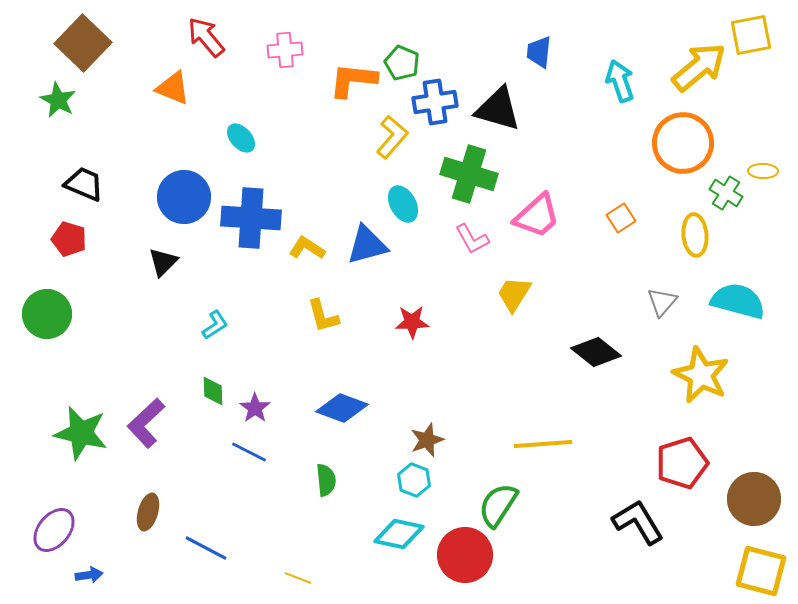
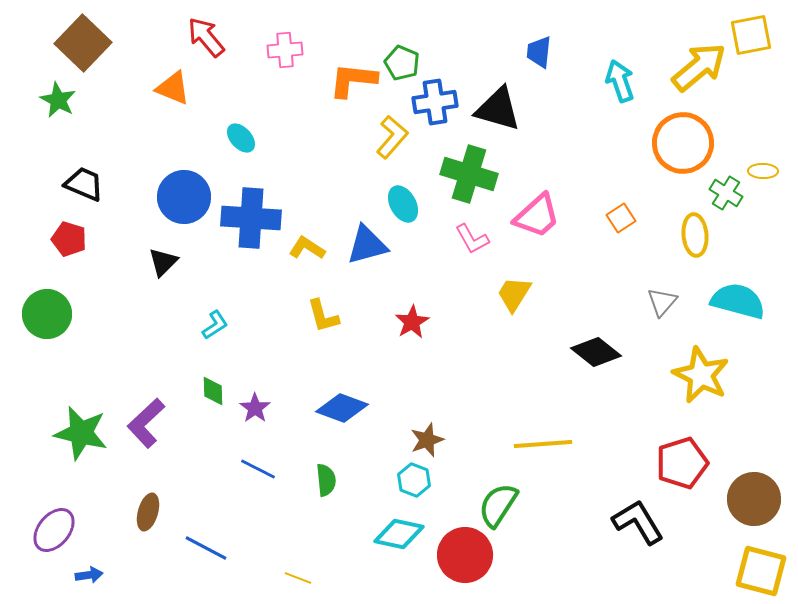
red star at (412, 322): rotated 28 degrees counterclockwise
blue line at (249, 452): moved 9 px right, 17 px down
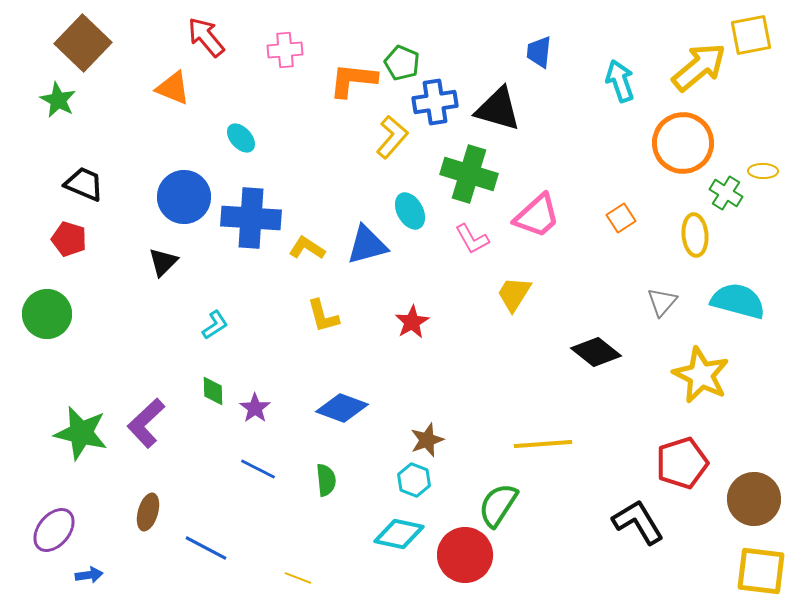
cyan ellipse at (403, 204): moved 7 px right, 7 px down
yellow square at (761, 571): rotated 8 degrees counterclockwise
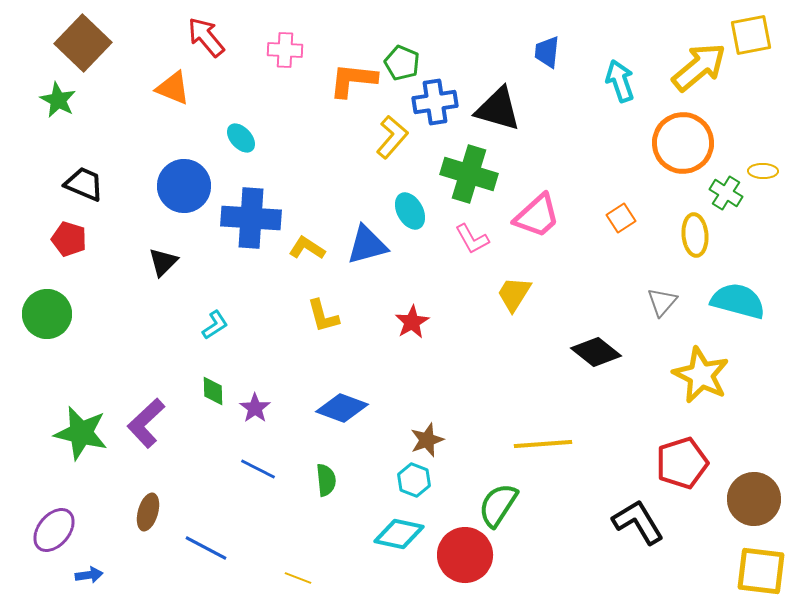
pink cross at (285, 50): rotated 8 degrees clockwise
blue trapezoid at (539, 52): moved 8 px right
blue circle at (184, 197): moved 11 px up
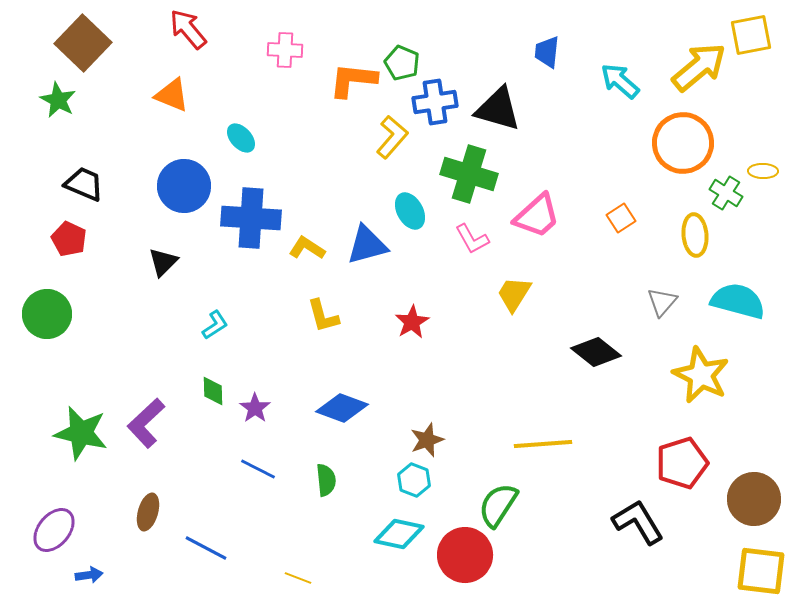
red arrow at (206, 37): moved 18 px left, 8 px up
cyan arrow at (620, 81): rotated 30 degrees counterclockwise
orange triangle at (173, 88): moved 1 px left, 7 px down
red pentagon at (69, 239): rotated 8 degrees clockwise
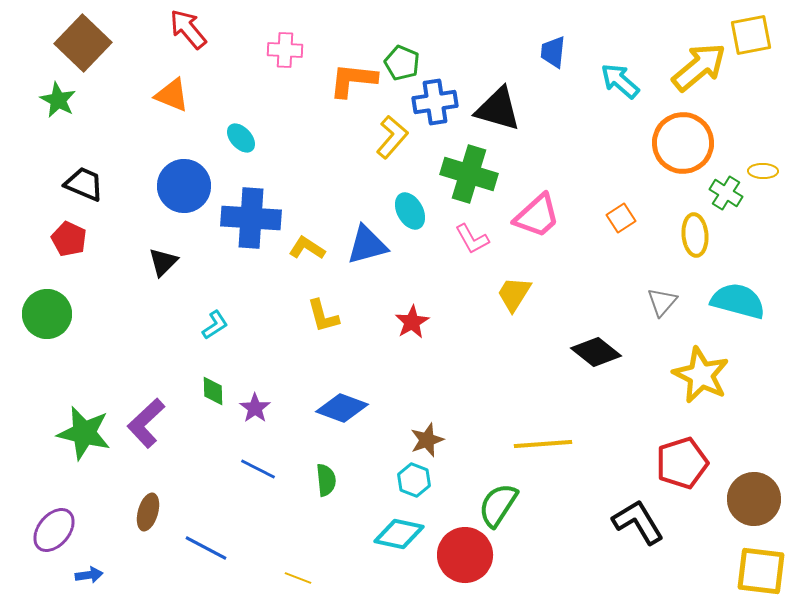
blue trapezoid at (547, 52): moved 6 px right
green star at (81, 433): moved 3 px right
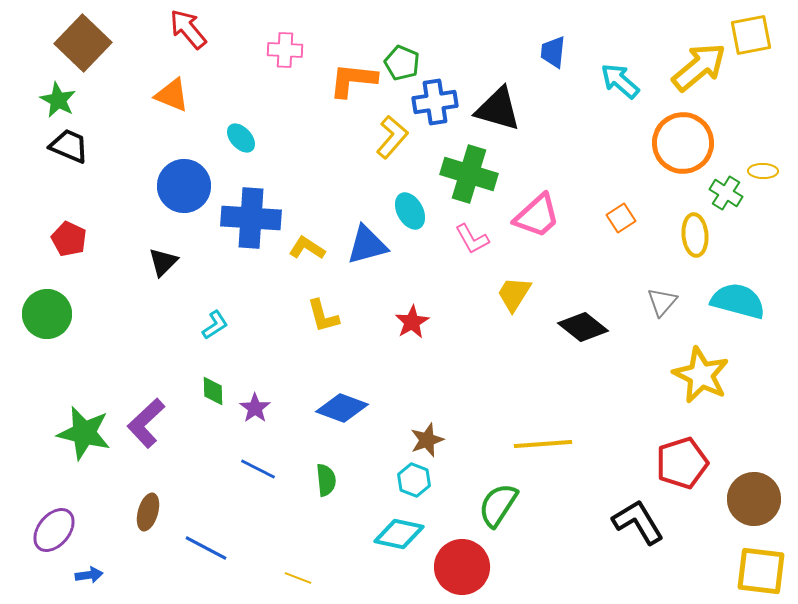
black trapezoid at (84, 184): moved 15 px left, 38 px up
black diamond at (596, 352): moved 13 px left, 25 px up
red circle at (465, 555): moved 3 px left, 12 px down
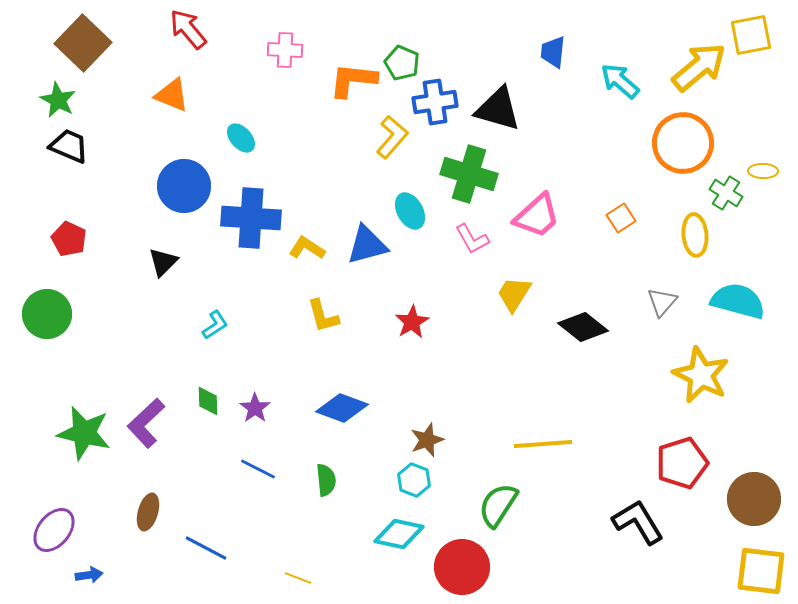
green diamond at (213, 391): moved 5 px left, 10 px down
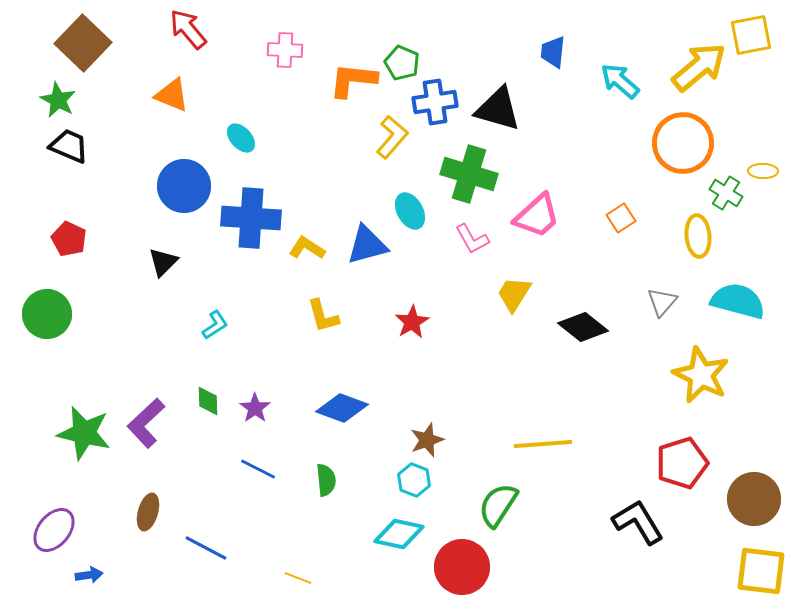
yellow ellipse at (695, 235): moved 3 px right, 1 px down
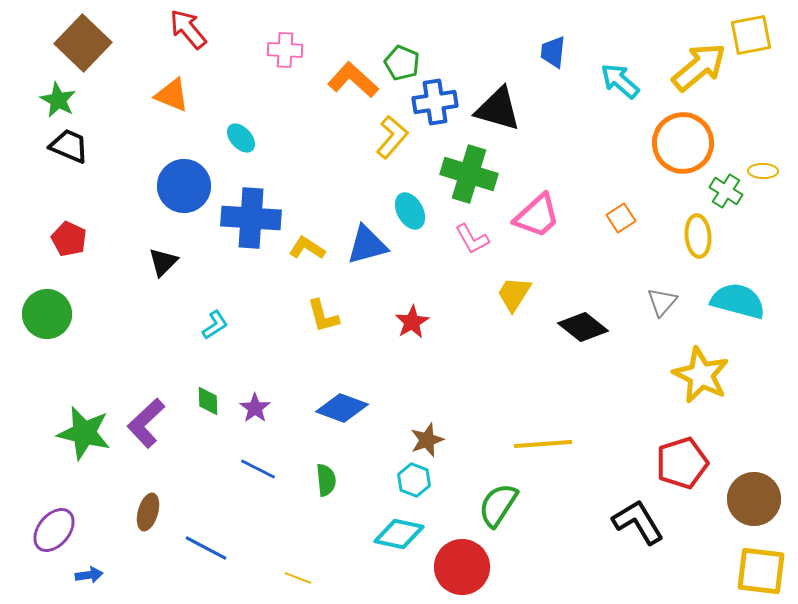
orange L-shape at (353, 80): rotated 36 degrees clockwise
green cross at (726, 193): moved 2 px up
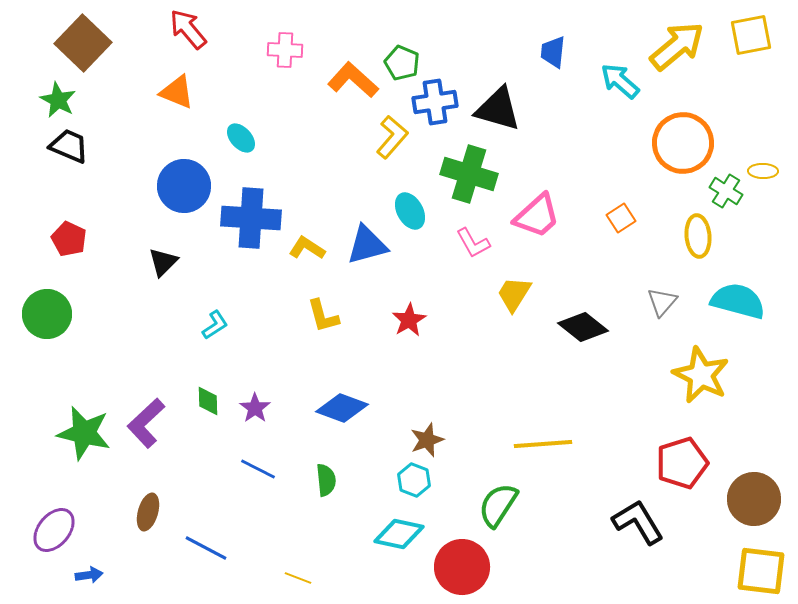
yellow arrow at (699, 67): moved 22 px left, 21 px up
orange triangle at (172, 95): moved 5 px right, 3 px up
pink L-shape at (472, 239): moved 1 px right, 4 px down
red star at (412, 322): moved 3 px left, 2 px up
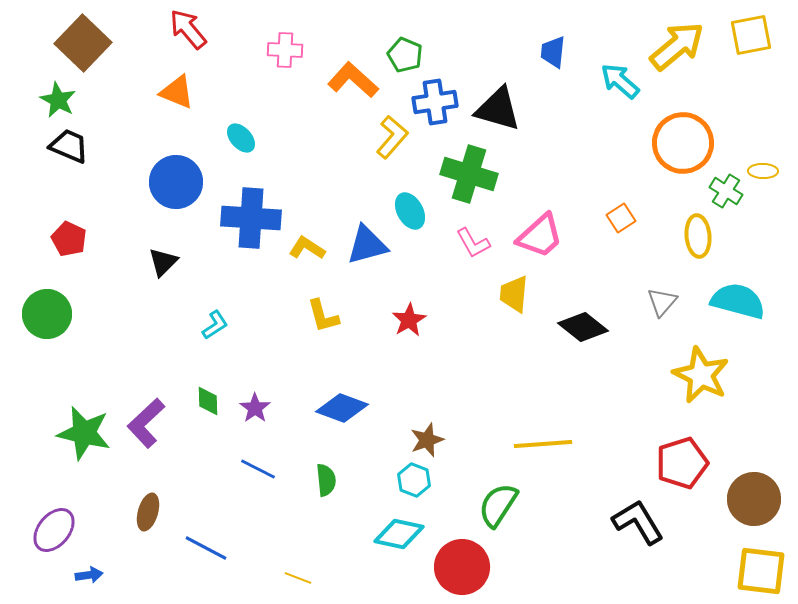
green pentagon at (402, 63): moved 3 px right, 8 px up
blue circle at (184, 186): moved 8 px left, 4 px up
pink trapezoid at (537, 216): moved 3 px right, 20 px down
yellow trapezoid at (514, 294): rotated 27 degrees counterclockwise
